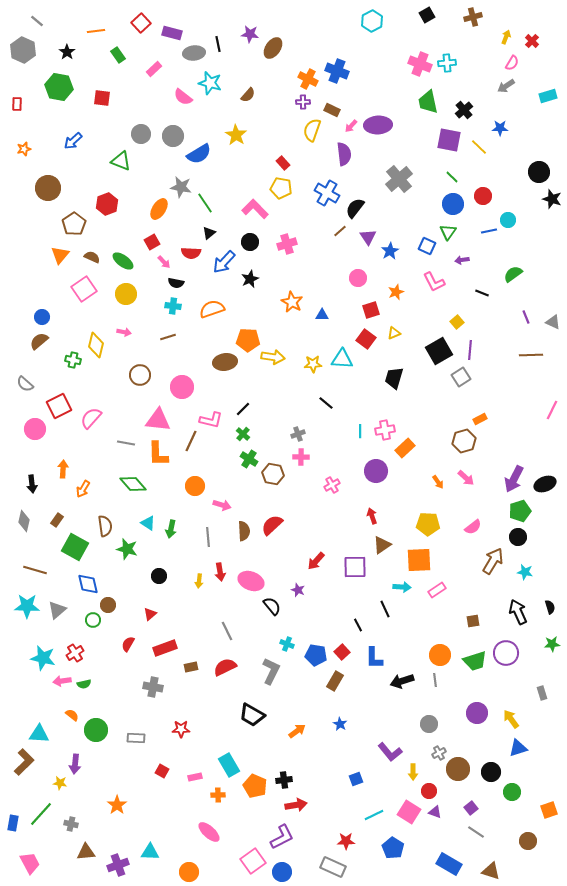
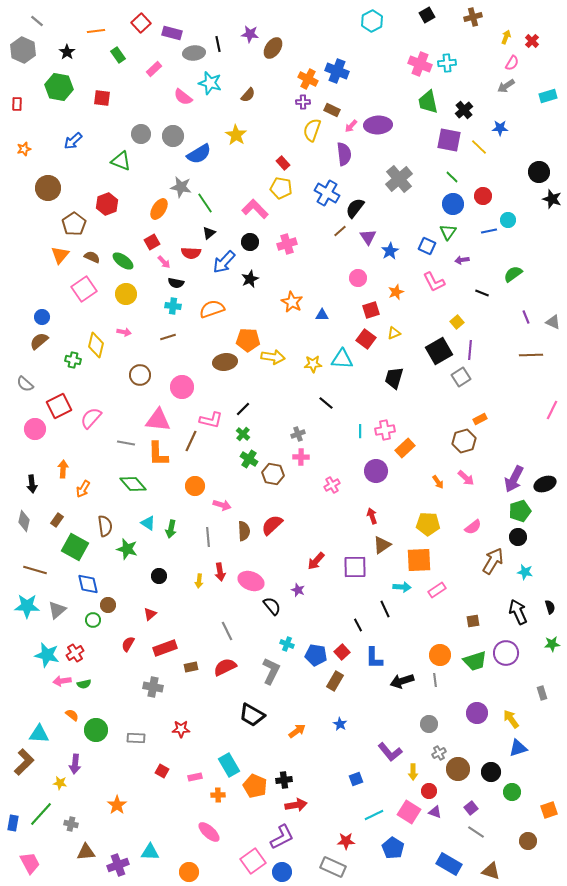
cyan star at (43, 658): moved 4 px right, 3 px up
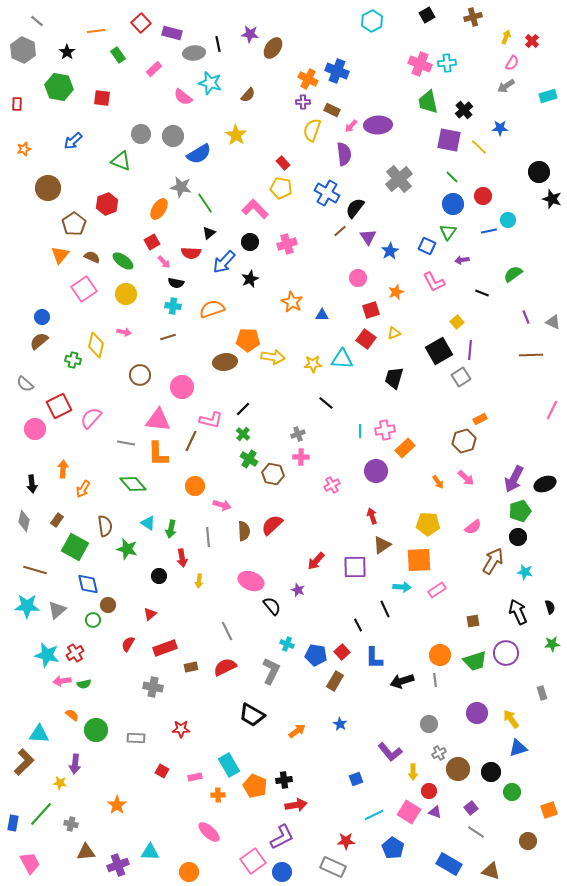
red arrow at (220, 572): moved 38 px left, 14 px up
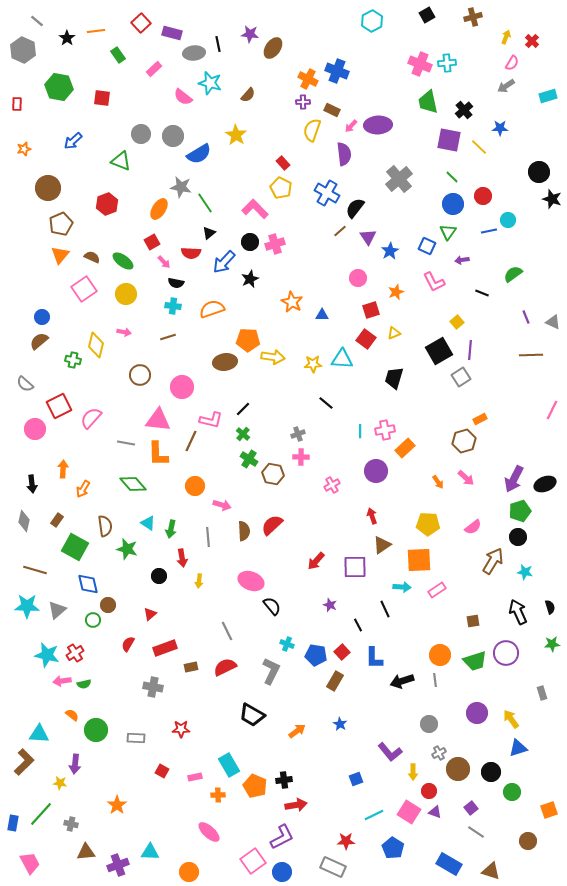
black star at (67, 52): moved 14 px up
yellow pentagon at (281, 188): rotated 15 degrees clockwise
brown pentagon at (74, 224): moved 13 px left; rotated 10 degrees clockwise
pink cross at (287, 244): moved 12 px left
purple star at (298, 590): moved 32 px right, 15 px down
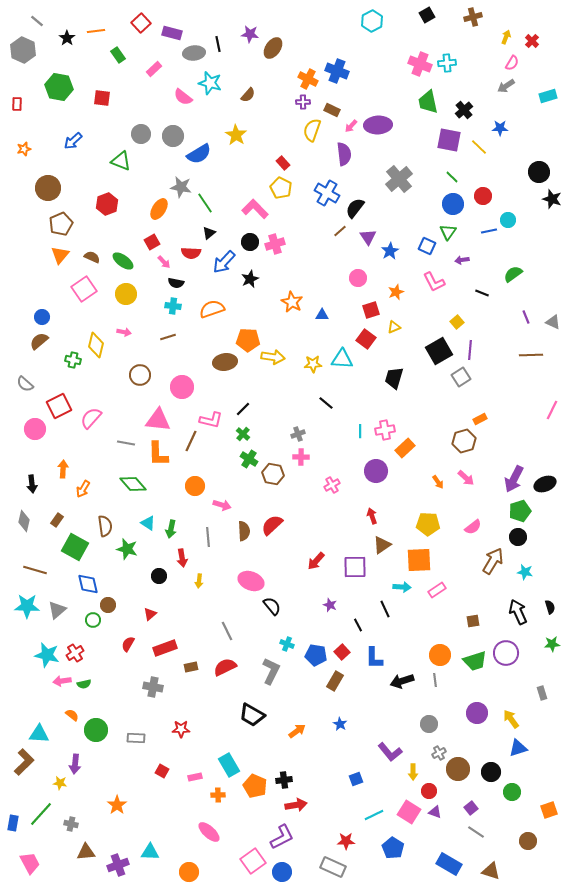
yellow triangle at (394, 333): moved 6 px up
